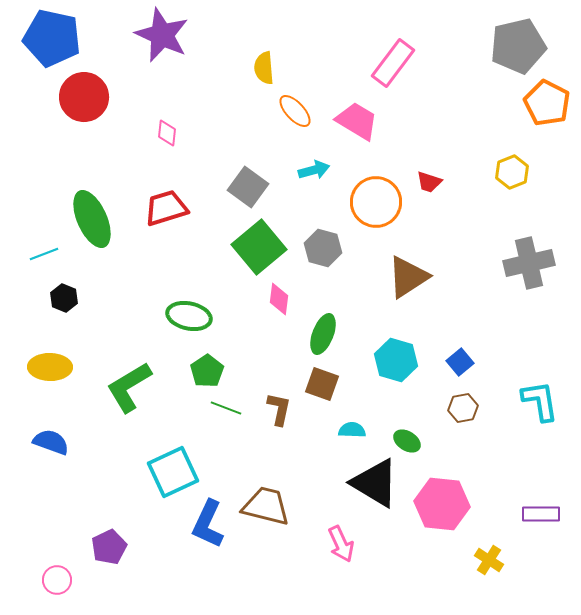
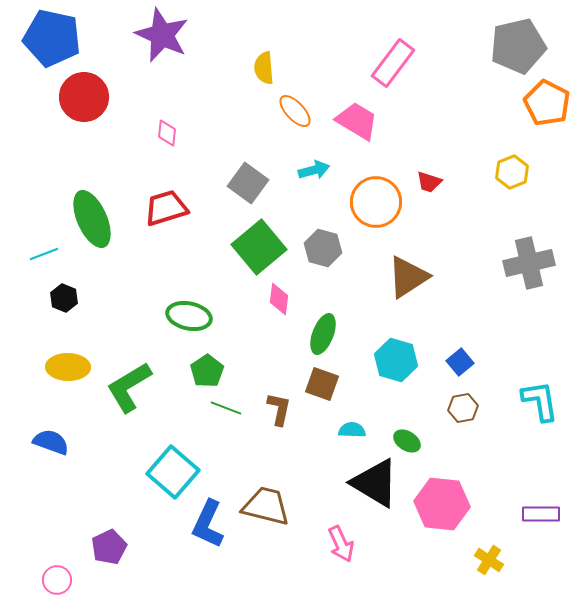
gray square at (248, 187): moved 4 px up
yellow ellipse at (50, 367): moved 18 px right
cyan square at (173, 472): rotated 24 degrees counterclockwise
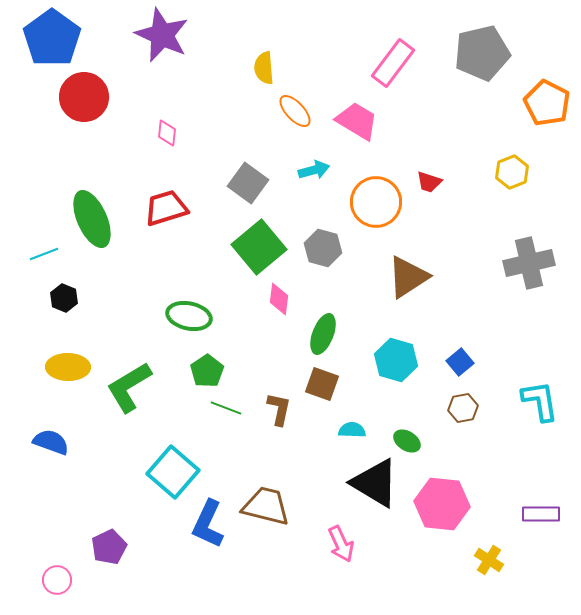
blue pentagon at (52, 38): rotated 24 degrees clockwise
gray pentagon at (518, 46): moved 36 px left, 7 px down
